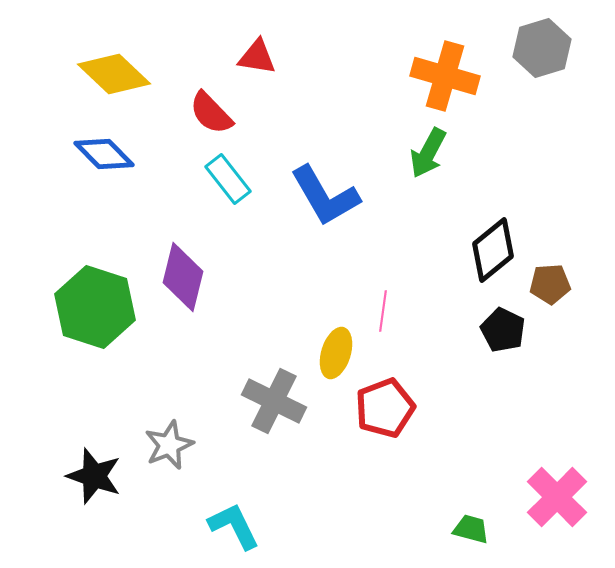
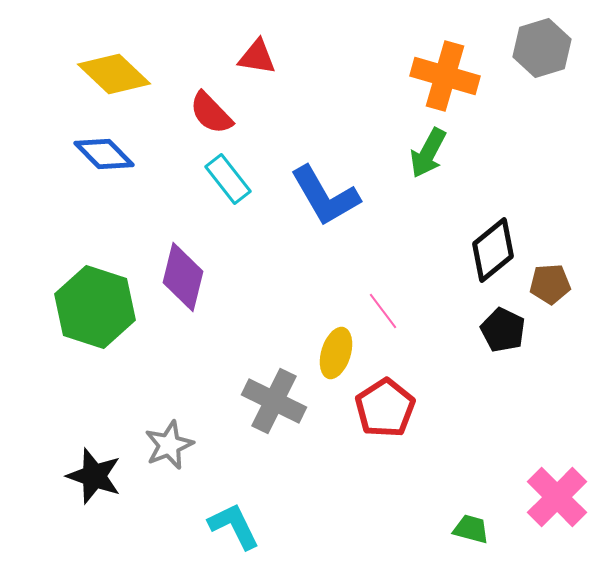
pink line: rotated 45 degrees counterclockwise
red pentagon: rotated 12 degrees counterclockwise
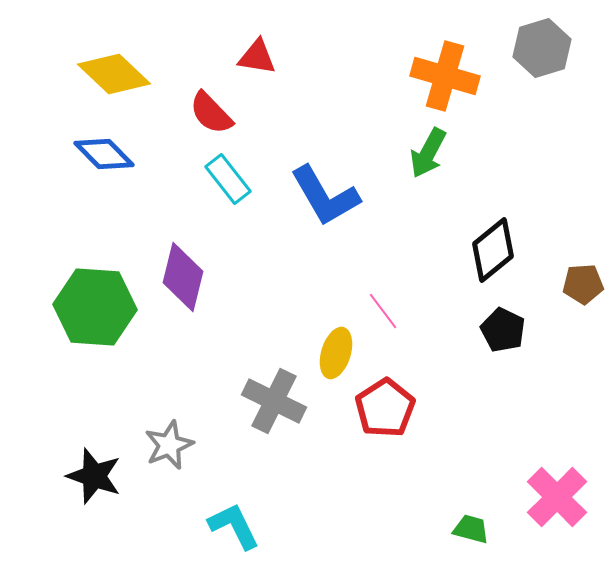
brown pentagon: moved 33 px right
green hexagon: rotated 14 degrees counterclockwise
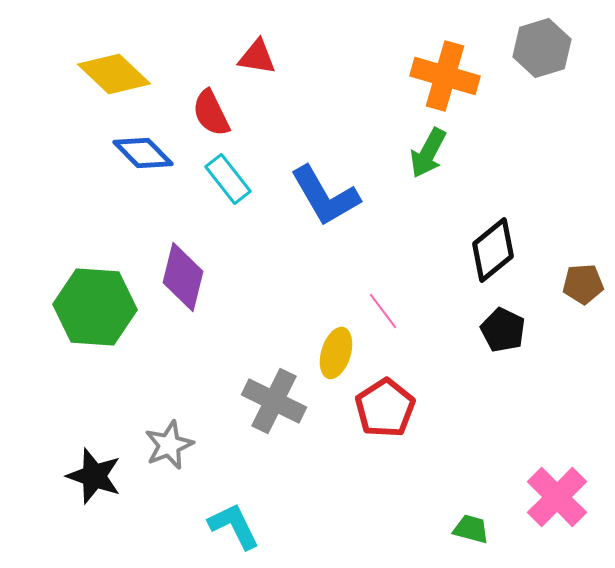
red semicircle: rotated 18 degrees clockwise
blue diamond: moved 39 px right, 1 px up
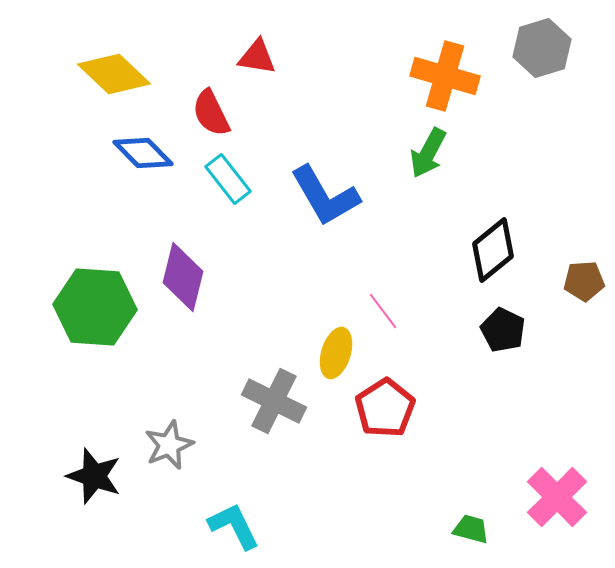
brown pentagon: moved 1 px right, 3 px up
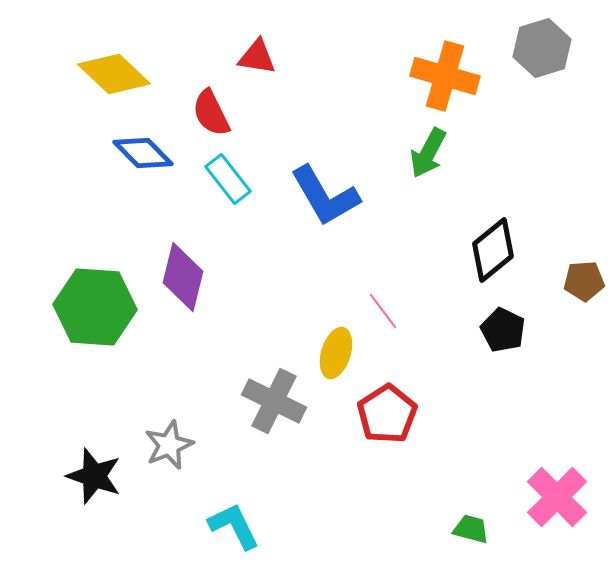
red pentagon: moved 2 px right, 6 px down
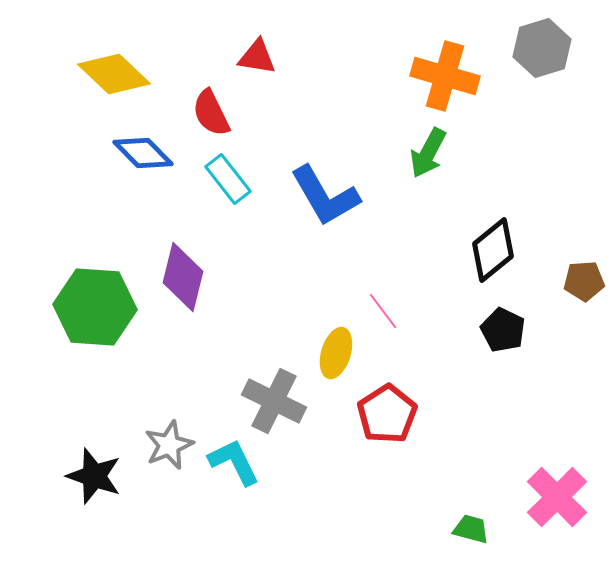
cyan L-shape: moved 64 px up
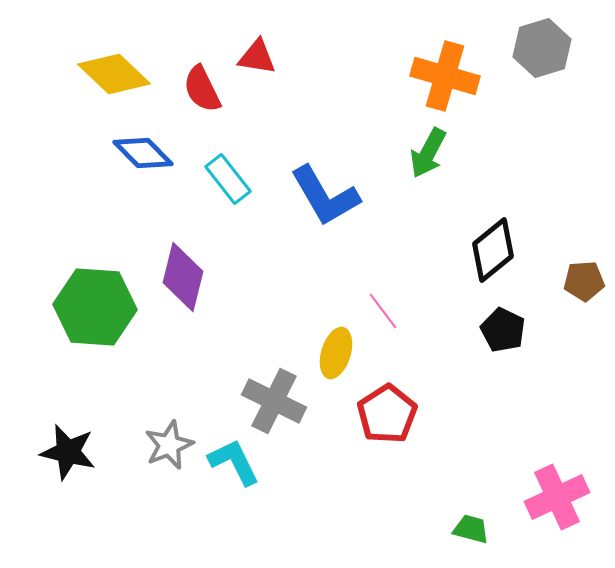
red semicircle: moved 9 px left, 24 px up
black star: moved 26 px left, 24 px up; rotated 6 degrees counterclockwise
pink cross: rotated 20 degrees clockwise
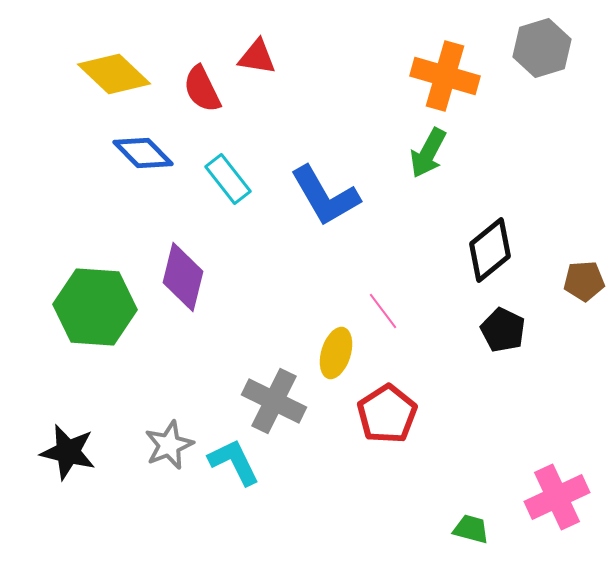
black diamond: moved 3 px left
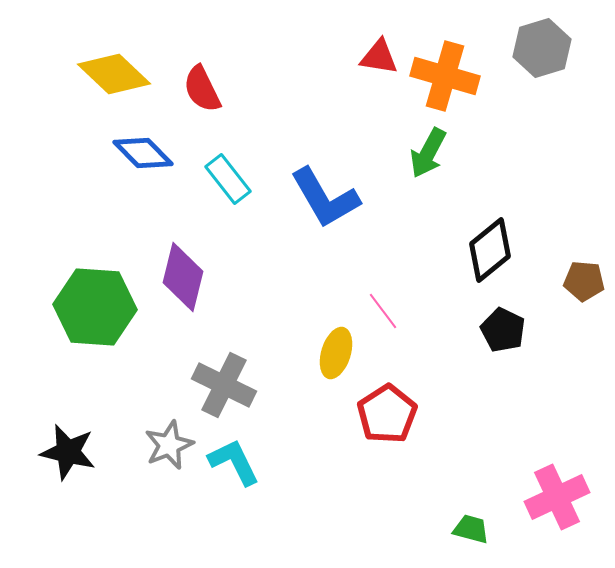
red triangle: moved 122 px right
blue L-shape: moved 2 px down
brown pentagon: rotated 9 degrees clockwise
gray cross: moved 50 px left, 16 px up
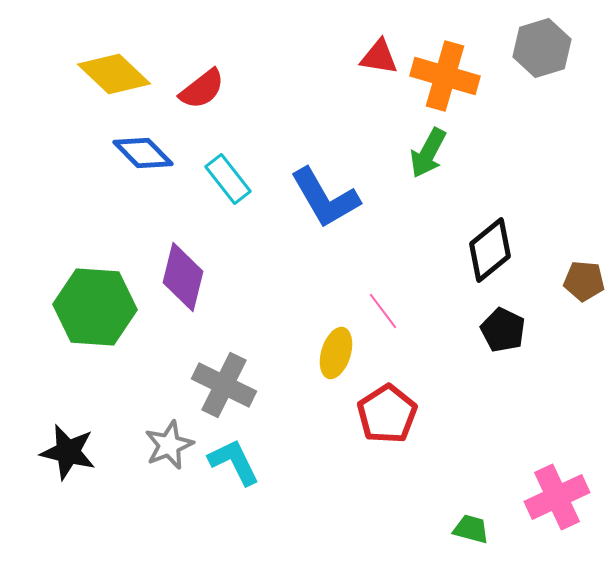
red semicircle: rotated 102 degrees counterclockwise
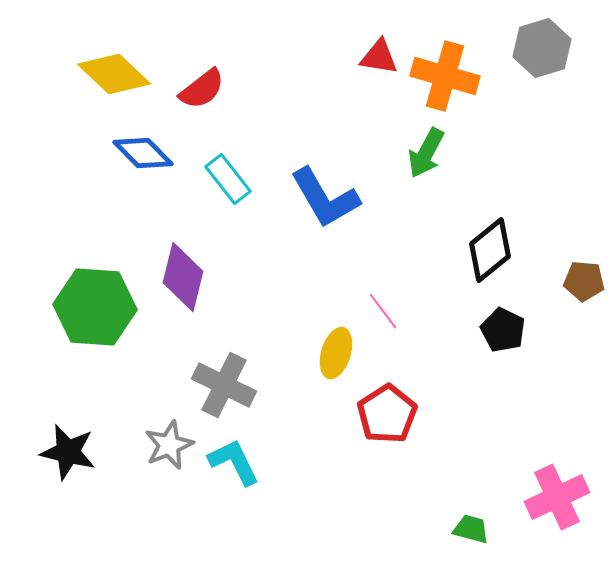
green arrow: moved 2 px left
